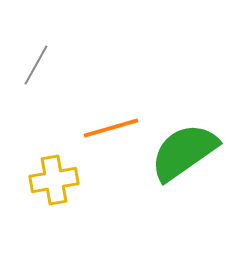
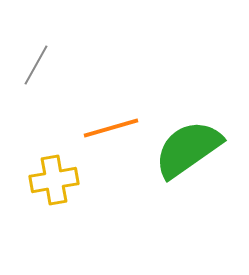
green semicircle: moved 4 px right, 3 px up
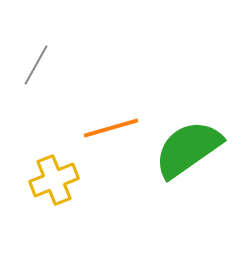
yellow cross: rotated 12 degrees counterclockwise
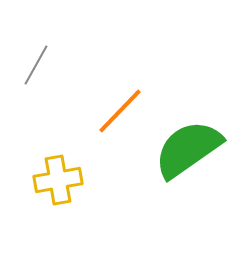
orange line: moved 9 px right, 17 px up; rotated 30 degrees counterclockwise
yellow cross: moved 4 px right; rotated 12 degrees clockwise
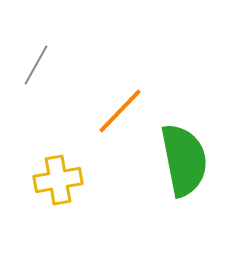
green semicircle: moved 4 px left, 11 px down; rotated 114 degrees clockwise
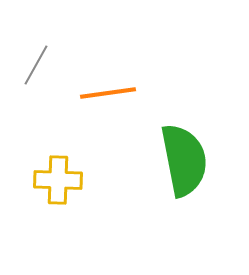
orange line: moved 12 px left, 18 px up; rotated 38 degrees clockwise
yellow cross: rotated 12 degrees clockwise
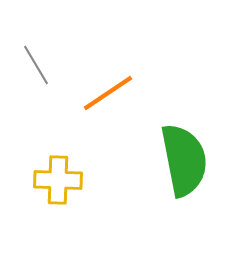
gray line: rotated 60 degrees counterclockwise
orange line: rotated 26 degrees counterclockwise
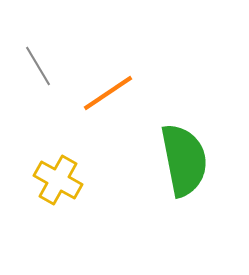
gray line: moved 2 px right, 1 px down
yellow cross: rotated 27 degrees clockwise
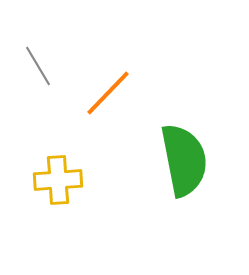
orange line: rotated 12 degrees counterclockwise
yellow cross: rotated 33 degrees counterclockwise
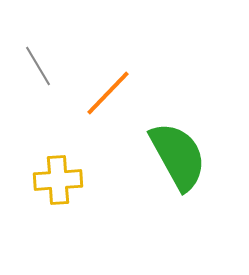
green semicircle: moved 6 px left, 4 px up; rotated 18 degrees counterclockwise
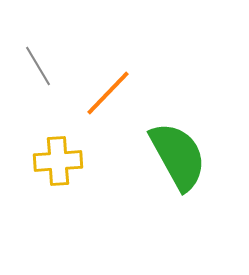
yellow cross: moved 19 px up
